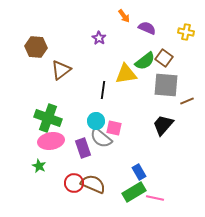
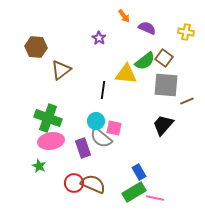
yellow triangle: rotated 15 degrees clockwise
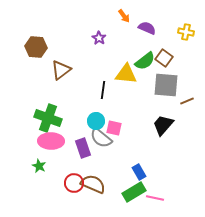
pink ellipse: rotated 10 degrees clockwise
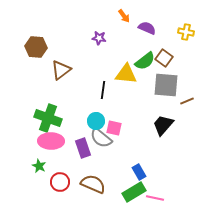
purple star: rotated 24 degrees counterclockwise
red circle: moved 14 px left, 1 px up
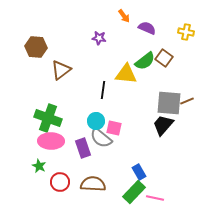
gray square: moved 3 px right, 18 px down
brown semicircle: rotated 20 degrees counterclockwise
green rectangle: rotated 15 degrees counterclockwise
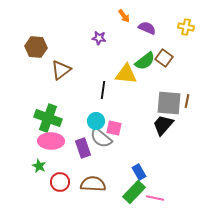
yellow cross: moved 5 px up
brown line: rotated 56 degrees counterclockwise
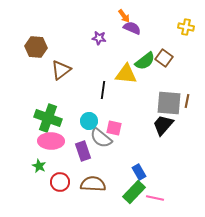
purple semicircle: moved 15 px left
cyan circle: moved 7 px left
purple rectangle: moved 3 px down
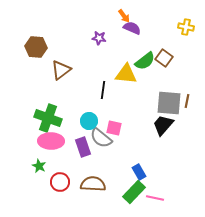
purple rectangle: moved 4 px up
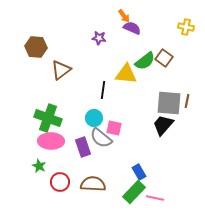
cyan circle: moved 5 px right, 3 px up
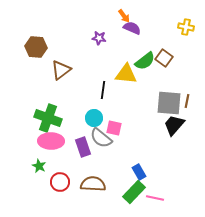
black trapezoid: moved 11 px right
